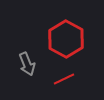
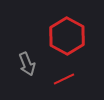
red hexagon: moved 1 px right, 3 px up
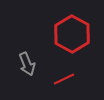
red hexagon: moved 5 px right, 2 px up
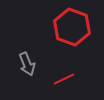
red hexagon: moved 7 px up; rotated 9 degrees counterclockwise
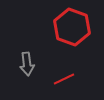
gray arrow: rotated 15 degrees clockwise
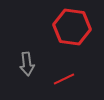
red hexagon: rotated 12 degrees counterclockwise
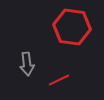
red line: moved 5 px left, 1 px down
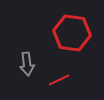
red hexagon: moved 6 px down
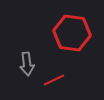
red line: moved 5 px left
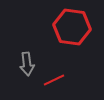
red hexagon: moved 6 px up
